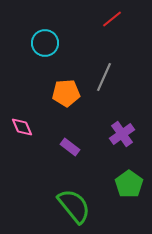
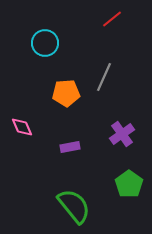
purple rectangle: rotated 48 degrees counterclockwise
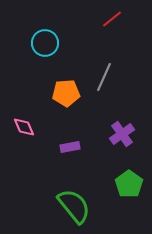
pink diamond: moved 2 px right
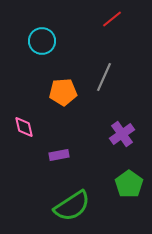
cyan circle: moved 3 px left, 2 px up
orange pentagon: moved 3 px left, 1 px up
pink diamond: rotated 10 degrees clockwise
purple rectangle: moved 11 px left, 8 px down
green semicircle: moved 2 px left; rotated 96 degrees clockwise
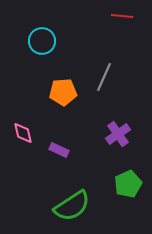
red line: moved 10 px right, 3 px up; rotated 45 degrees clockwise
pink diamond: moved 1 px left, 6 px down
purple cross: moved 4 px left
purple rectangle: moved 5 px up; rotated 36 degrees clockwise
green pentagon: moved 1 px left; rotated 12 degrees clockwise
